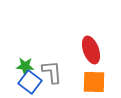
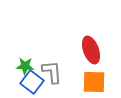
blue square: moved 2 px right
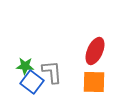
red ellipse: moved 4 px right, 1 px down; rotated 44 degrees clockwise
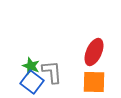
red ellipse: moved 1 px left, 1 px down
green star: moved 6 px right; rotated 18 degrees clockwise
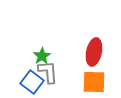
red ellipse: rotated 12 degrees counterclockwise
green star: moved 11 px right, 10 px up; rotated 18 degrees clockwise
gray L-shape: moved 4 px left
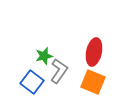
green star: moved 2 px right; rotated 18 degrees clockwise
gray L-shape: moved 11 px right, 1 px up; rotated 40 degrees clockwise
orange square: moved 1 px left; rotated 20 degrees clockwise
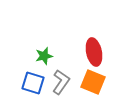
red ellipse: rotated 24 degrees counterclockwise
gray L-shape: moved 2 px right, 11 px down
blue square: moved 1 px right, 1 px down; rotated 20 degrees counterclockwise
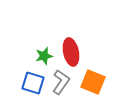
red ellipse: moved 23 px left
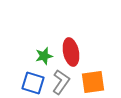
orange square: rotated 30 degrees counterclockwise
